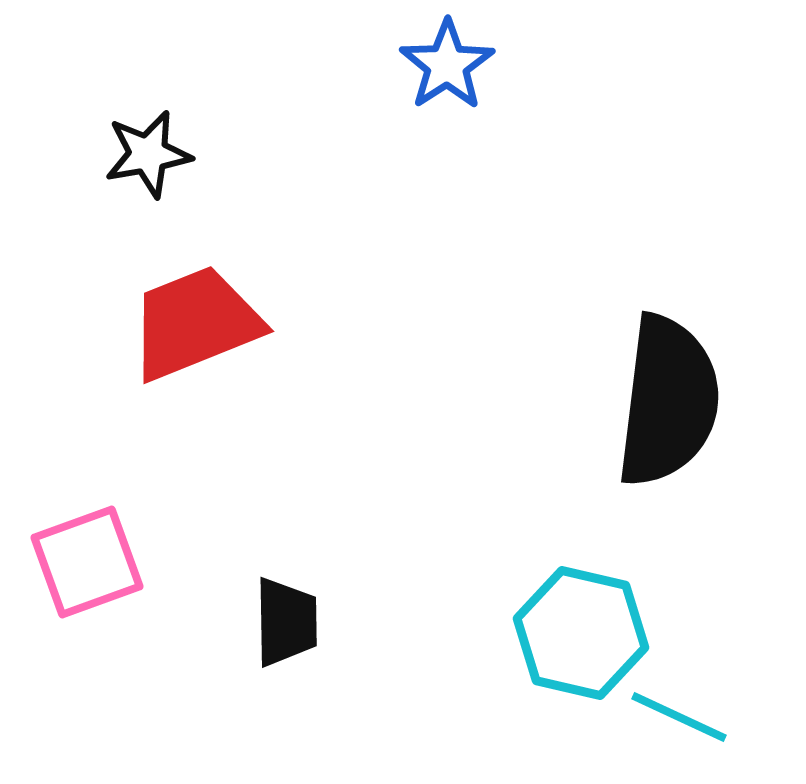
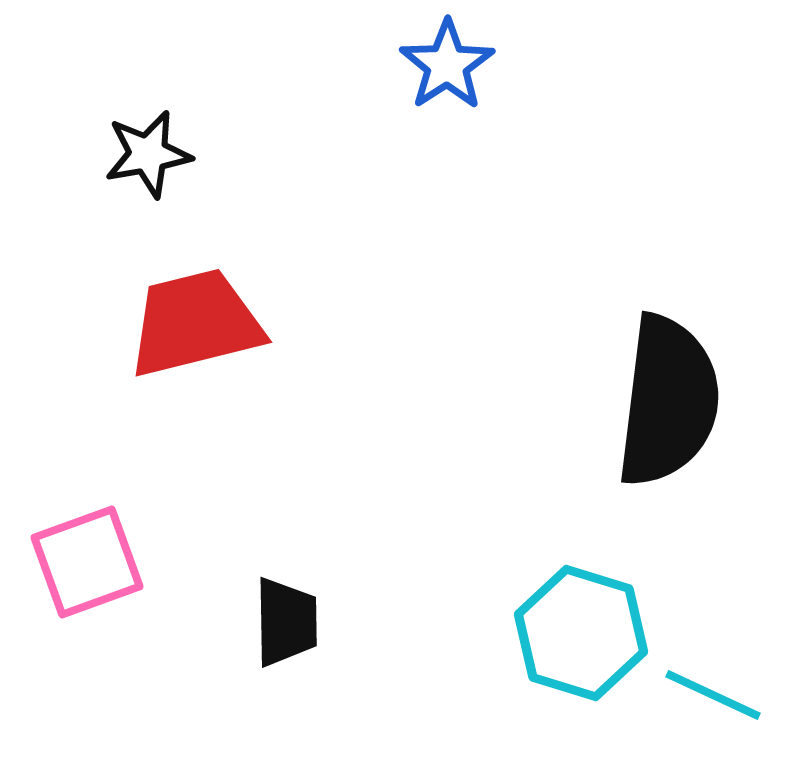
red trapezoid: rotated 8 degrees clockwise
cyan hexagon: rotated 4 degrees clockwise
cyan line: moved 34 px right, 22 px up
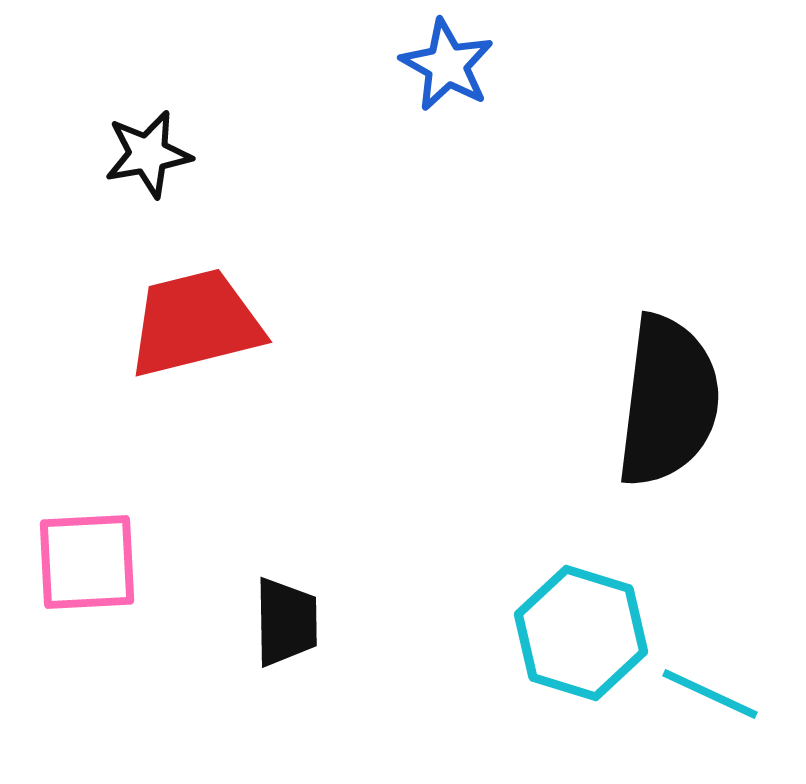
blue star: rotated 10 degrees counterclockwise
pink square: rotated 17 degrees clockwise
cyan line: moved 3 px left, 1 px up
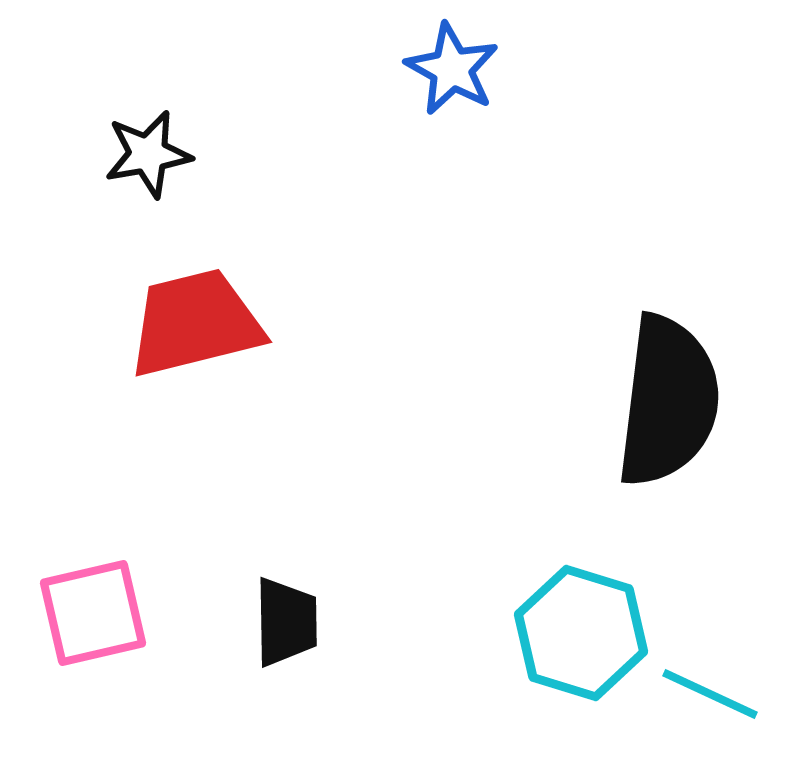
blue star: moved 5 px right, 4 px down
pink square: moved 6 px right, 51 px down; rotated 10 degrees counterclockwise
